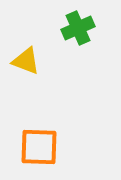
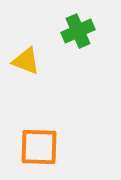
green cross: moved 3 px down
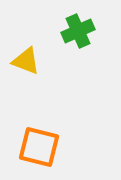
orange square: rotated 12 degrees clockwise
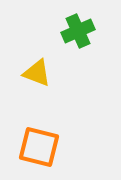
yellow triangle: moved 11 px right, 12 px down
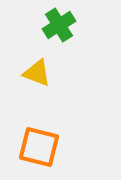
green cross: moved 19 px left, 6 px up; rotated 8 degrees counterclockwise
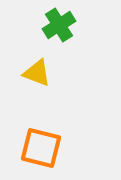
orange square: moved 2 px right, 1 px down
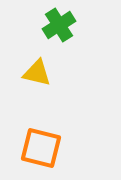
yellow triangle: rotated 8 degrees counterclockwise
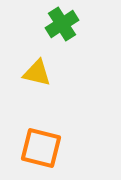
green cross: moved 3 px right, 1 px up
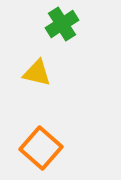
orange square: rotated 27 degrees clockwise
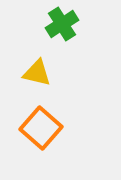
orange square: moved 20 px up
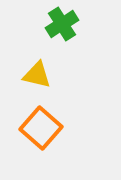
yellow triangle: moved 2 px down
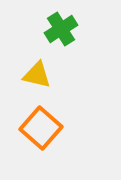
green cross: moved 1 px left, 5 px down
